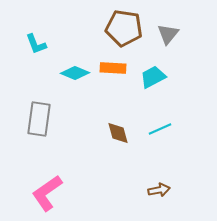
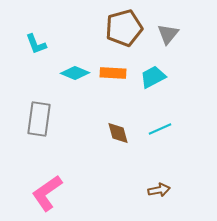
brown pentagon: rotated 24 degrees counterclockwise
orange rectangle: moved 5 px down
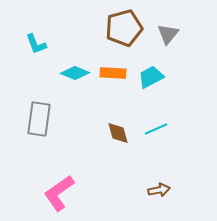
cyan trapezoid: moved 2 px left
cyan line: moved 4 px left
pink L-shape: moved 12 px right
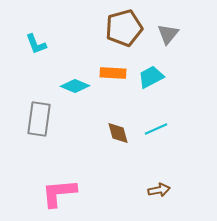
cyan diamond: moved 13 px down
pink L-shape: rotated 30 degrees clockwise
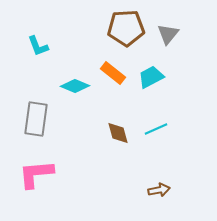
brown pentagon: moved 2 px right; rotated 12 degrees clockwise
cyan L-shape: moved 2 px right, 2 px down
orange rectangle: rotated 35 degrees clockwise
gray rectangle: moved 3 px left
pink L-shape: moved 23 px left, 19 px up
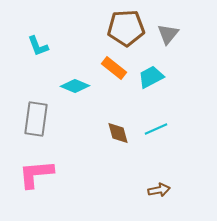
orange rectangle: moved 1 px right, 5 px up
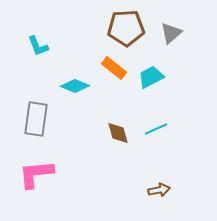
gray triangle: moved 3 px right, 1 px up; rotated 10 degrees clockwise
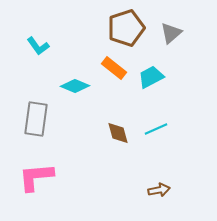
brown pentagon: rotated 15 degrees counterclockwise
cyan L-shape: rotated 15 degrees counterclockwise
pink L-shape: moved 3 px down
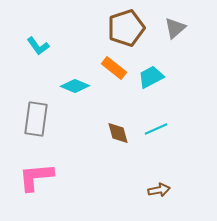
gray triangle: moved 4 px right, 5 px up
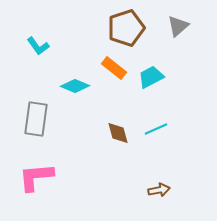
gray triangle: moved 3 px right, 2 px up
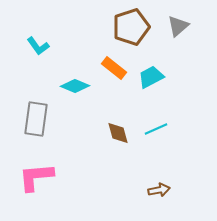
brown pentagon: moved 5 px right, 1 px up
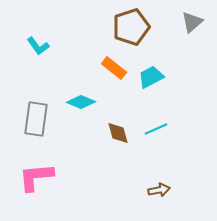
gray triangle: moved 14 px right, 4 px up
cyan diamond: moved 6 px right, 16 px down
